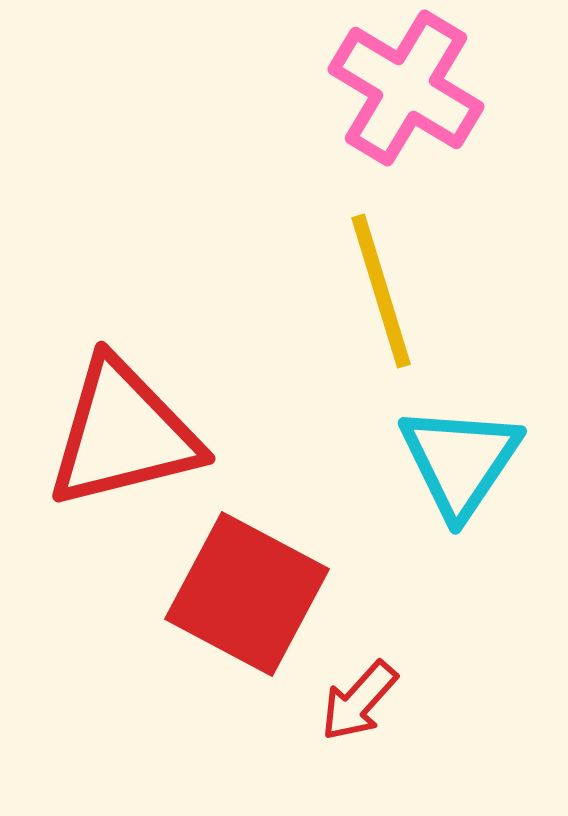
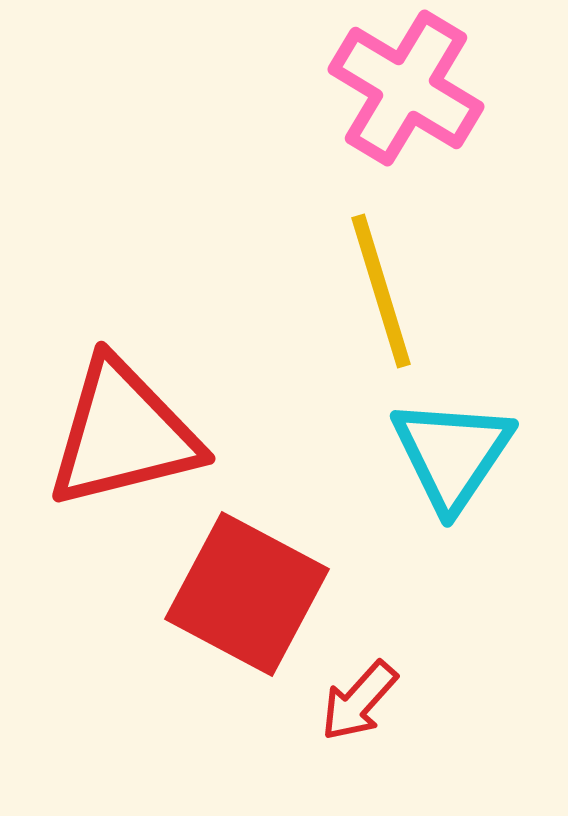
cyan triangle: moved 8 px left, 7 px up
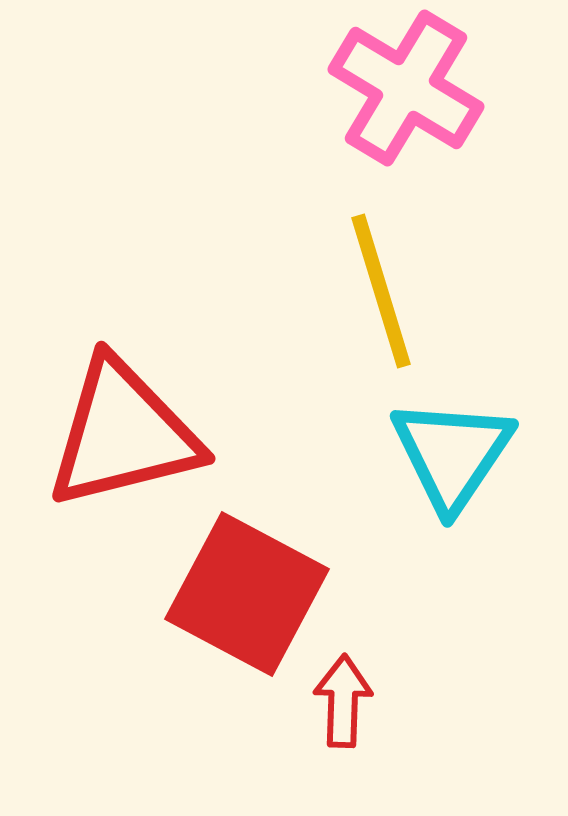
red arrow: moved 16 px left; rotated 140 degrees clockwise
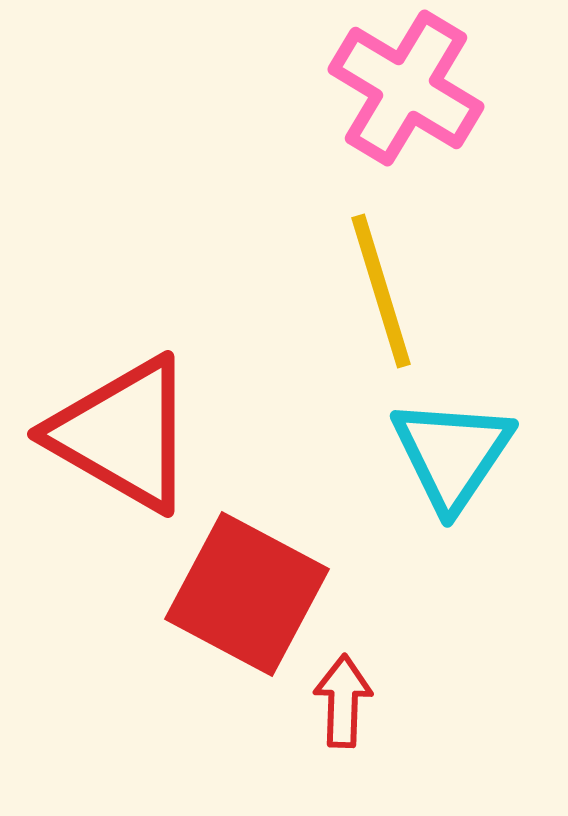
red triangle: rotated 44 degrees clockwise
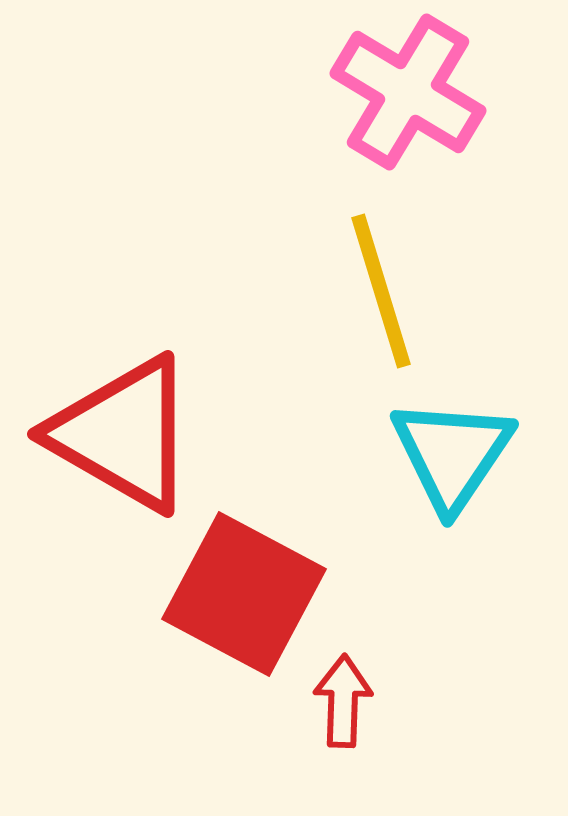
pink cross: moved 2 px right, 4 px down
red square: moved 3 px left
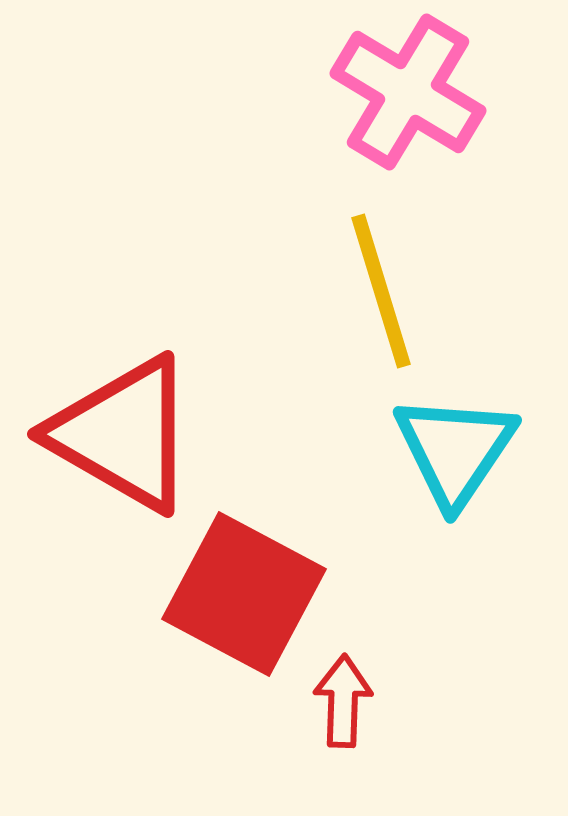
cyan triangle: moved 3 px right, 4 px up
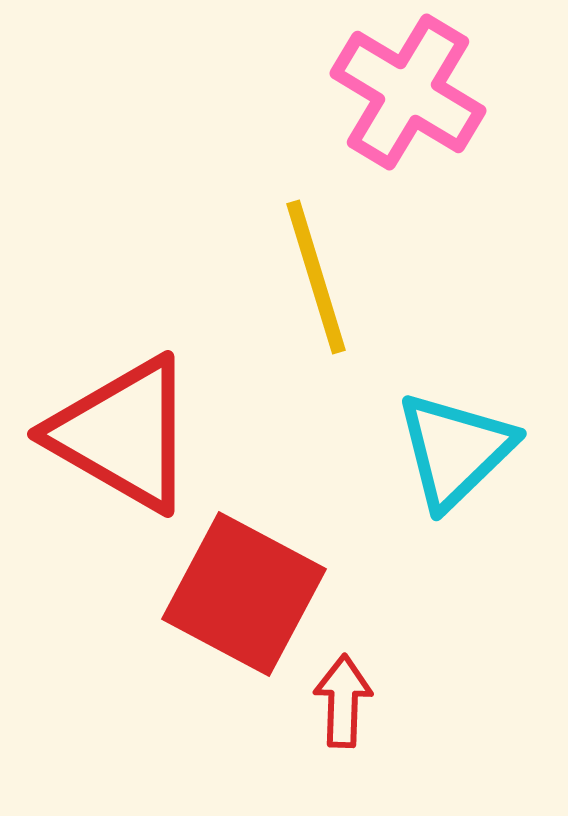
yellow line: moved 65 px left, 14 px up
cyan triangle: rotated 12 degrees clockwise
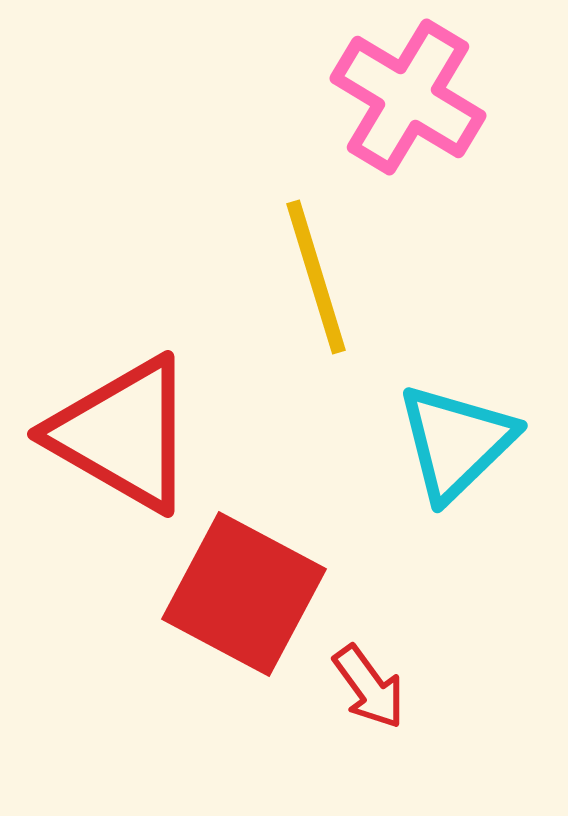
pink cross: moved 5 px down
cyan triangle: moved 1 px right, 8 px up
red arrow: moved 26 px right, 14 px up; rotated 142 degrees clockwise
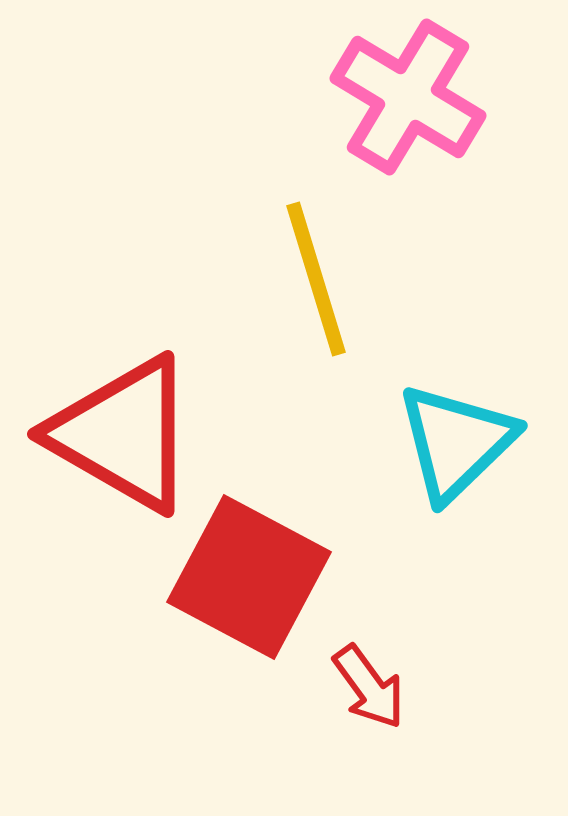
yellow line: moved 2 px down
red square: moved 5 px right, 17 px up
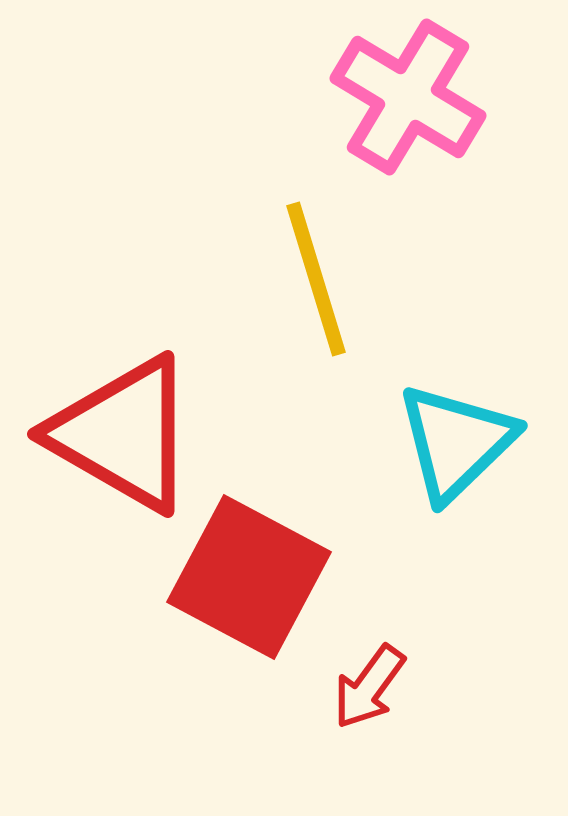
red arrow: rotated 72 degrees clockwise
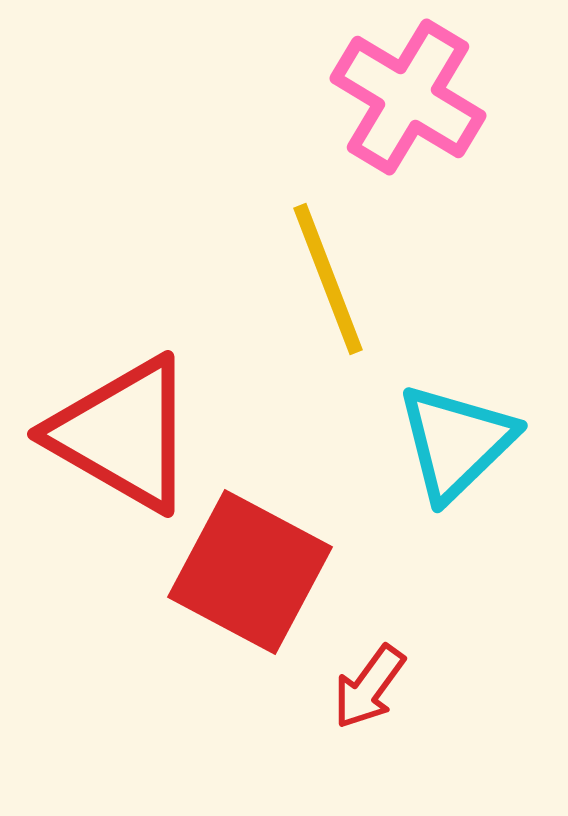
yellow line: moved 12 px right; rotated 4 degrees counterclockwise
red square: moved 1 px right, 5 px up
